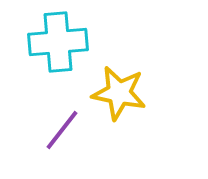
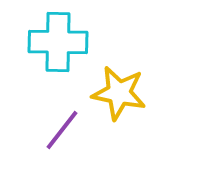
cyan cross: rotated 6 degrees clockwise
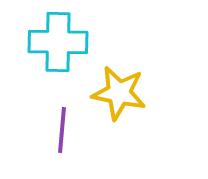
purple line: rotated 33 degrees counterclockwise
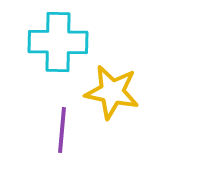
yellow star: moved 7 px left, 1 px up
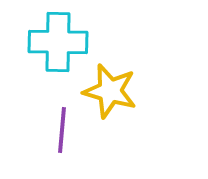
yellow star: moved 2 px left, 1 px up; rotated 4 degrees clockwise
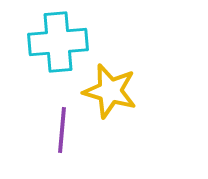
cyan cross: rotated 6 degrees counterclockwise
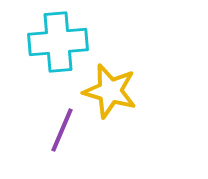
purple line: rotated 18 degrees clockwise
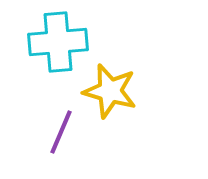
purple line: moved 1 px left, 2 px down
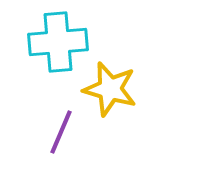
yellow star: moved 2 px up
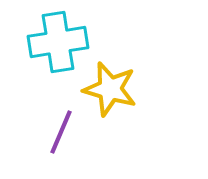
cyan cross: rotated 4 degrees counterclockwise
